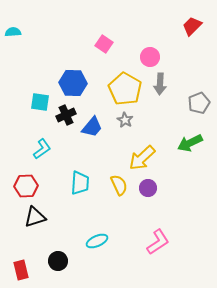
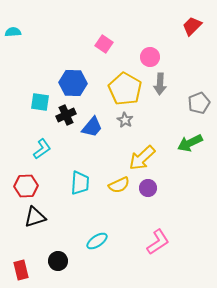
yellow semicircle: rotated 90 degrees clockwise
cyan ellipse: rotated 10 degrees counterclockwise
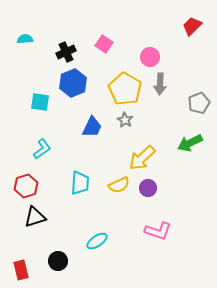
cyan semicircle: moved 12 px right, 7 px down
blue hexagon: rotated 24 degrees counterclockwise
black cross: moved 63 px up
blue trapezoid: rotated 15 degrees counterclockwise
red hexagon: rotated 15 degrees counterclockwise
pink L-shape: moved 11 px up; rotated 52 degrees clockwise
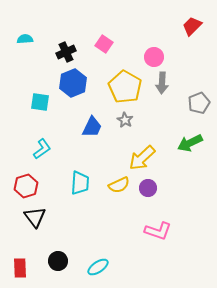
pink circle: moved 4 px right
gray arrow: moved 2 px right, 1 px up
yellow pentagon: moved 2 px up
black triangle: rotated 50 degrees counterclockwise
cyan ellipse: moved 1 px right, 26 px down
red rectangle: moved 1 px left, 2 px up; rotated 12 degrees clockwise
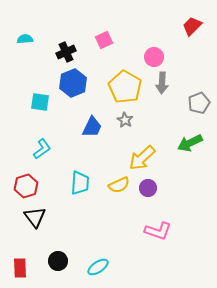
pink square: moved 4 px up; rotated 30 degrees clockwise
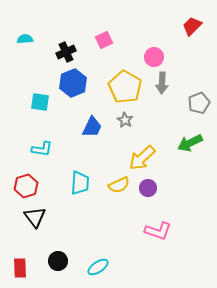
cyan L-shape: rotated 45 degrees clockwise
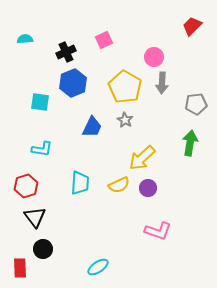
gray pentagon: moved 3 px left, 1 px down; rotated 15 degrees clockwise
green arrow: rotated 125 degrees clockwise
black circle: moved 15 px left, 12 px up
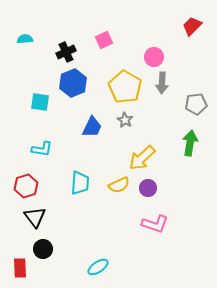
pink L-shape: moved 3 px left, 7 px up
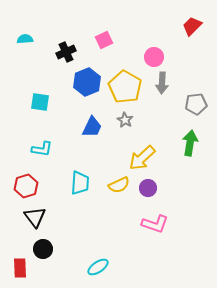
blue hexagon: moved 14 px right, 1 px up
